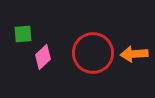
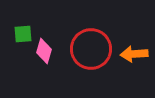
red circle: moved 2 px left, 4 px up
pink diamond: moved 1 px right, 6 px up; rotated 30 degrees counterclockwise
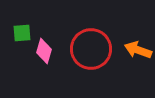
green square: moved 1 px left, 1 px up
orange arrow: moved 4 px right, 4 px up; rotated 24 degrees clockwise
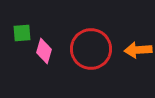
orange arrow: rotated 24 degrees counterclockwise
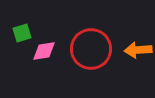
green square: rotated 12 degrees counterclockwise
pink diamond: rotated 65 degrees clockwise
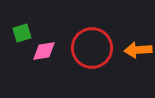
red circle: moved 1 px right, 1 px up
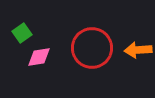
green square: rotated 18 degrees counterclockwise
pink diamond: moved 5 px left, 6 px down
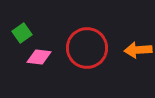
red circle: moved 5 px left
pink diamond: rotated 15 degrees clockwise
